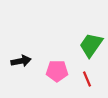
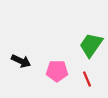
black arrow: rotated 36 degrees clockwise
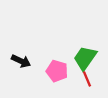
green trapezoid: moved 6 px left, 13 px down
pink pentagon: rotated 15 degrees clockwise
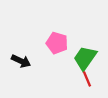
pink pentagon: moved 28 px up
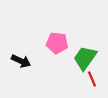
pink pentagon: rotated 10 degrees counterclockwise
red line: moved 5 px right
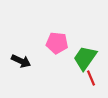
red line: moved 1 px left, 1 px up
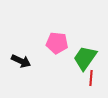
red line: rotated 28 degrees clockwise
